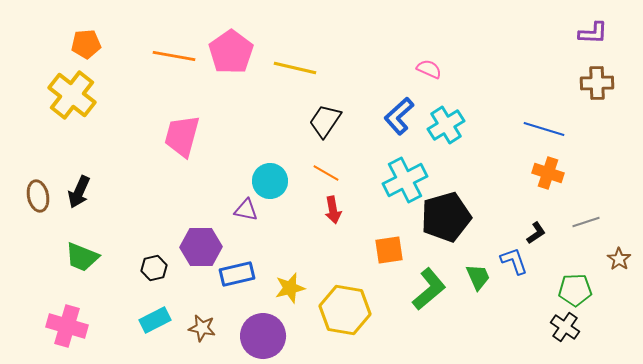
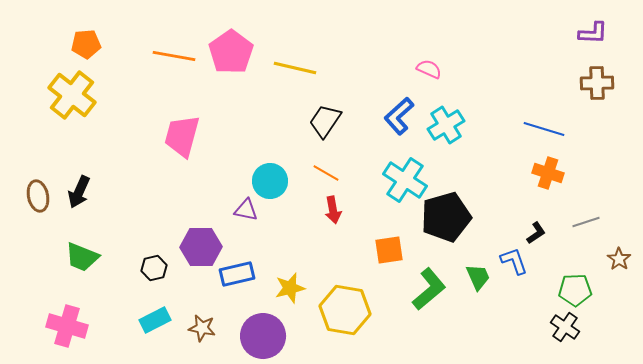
cyan cross at (405, 180): rotated 30 degrees counterclockwise
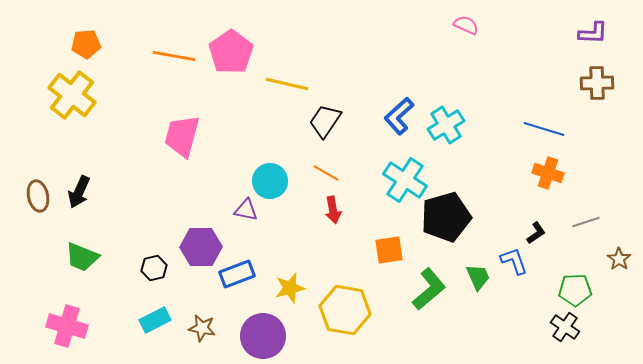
yellow line at (295, 68): moved 8 px left, 16 px down
pink semicircle at (429, 69): moved 37 px right, 44 px up
blue rectangle at (237, 274): rotated 8 degrees counterclockwise
